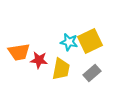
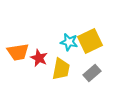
orange trapezoid: moved 1 px left
red star: moved 2 px up; rotated 18 degrees clockwise
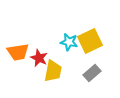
yellow trapezoid: moved 8 px left, 2 px down
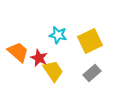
cyan star: moved 11 px left, 7 px up
orange trapezoid: rotated 130 degrees counterclockwise
yellow trapezoid: rotated 45 degrees counterclockwise
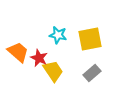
yellow square: moved 2 px up; rotated 15 degrees clockwise
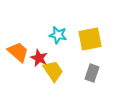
gray rectangle: rotated 30 degrees counterclockwise
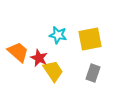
gray rectangle: moved 1 px right
